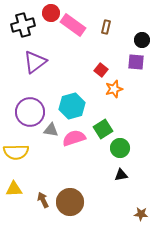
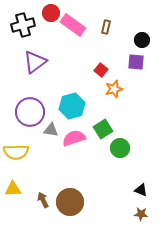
black triangle: moved 20 px right, 15 px down; rotated 32 degrees clockwise
yellow triangle: moved 1 px left
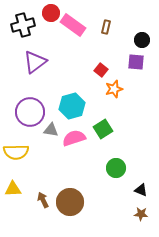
green circle: moved 4 px left, 20 px down
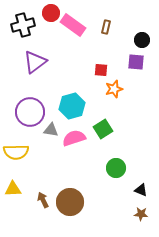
red square: rotated 32 degrees counterclockwise
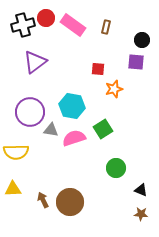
red circle: moved 5 px left, 5 px down
red square: moved 3 px left, 1 px up
cyan hexagon: rotated 25 degrees clockwise
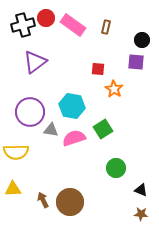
orange star: rotated 24 degrees counterclockwise
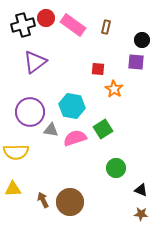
pink semicircle: moved 1 px right
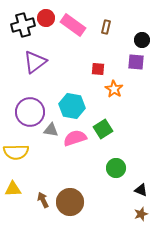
brown star: rotated 24 degrees counterclockwise
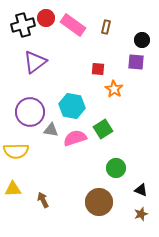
yellow semicircle: moved 1 px up
brown circle: moved 29 px right
